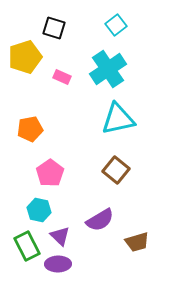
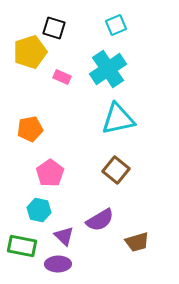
cyan square: rotated 15 degrees clockwise
yellow pentagon: moved 5 px right, 5 px up
purple triangle: moved 4 px right
green rectangle: moved 5 px left; rotated 52 degrees counterclockwise
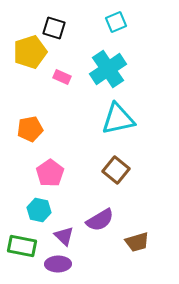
cyan square: moved 3 px up
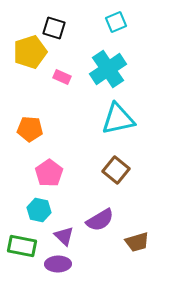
orange pentagon: rotated 15 degrees clockwise
pink pentagon: moved 1 px left
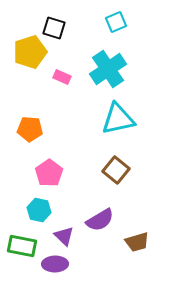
purple ellipse: moved 3 px left
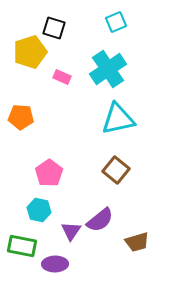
orange pentagon: moved 9 px left, 12 px up
purple semicircle: rotated 8 degrees counterclockwise
purple triangle: moved 7 px right, 5 px up; rotated 20 degrees clockwise
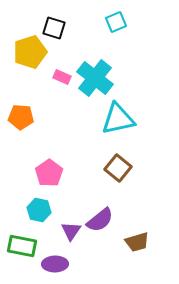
cyan cross: moved 13 px left, 9 px down; rotated 18 degrees counterclockwise
brown square: moved 2 px right, 2 px up
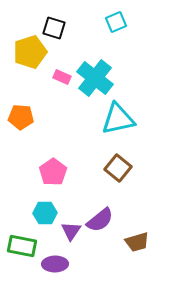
pink pentagon: moved 4 px right, 1 px up
cyan hexagon: moved 6 px right, 3 px down; rotated 15 degrees counterclockwise
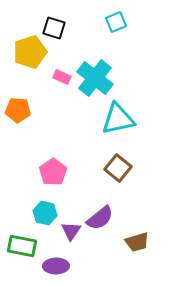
orange pentagon: moved 3 px left, 7 px up
cyan hexagon: rotated 15 degrees clockwise
purple semicircle: moved 2 px up
purple ellipse: moved 1 px right, 2 px down
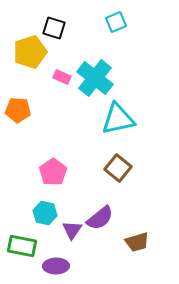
purple triangle: moved 1 px right, 1 px up
